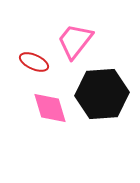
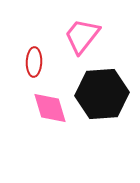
pink trapezoid: moved 7 px right, 5 px up
red ellipse: rotated 68 degrees clockwise
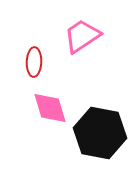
pink trapezoid: rotated 18 degrees clockwise
black hexagon: moved 2 px left, 39 px down; rotated 15 degrees clockwise
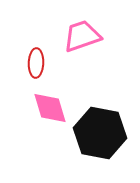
pink trapezoid: rotated 15 degrees clockwise
red ellipse: moved 2 px right, 1 px down
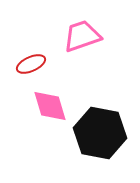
red ellipse: moved 5 px left, 1 px down; rotated 64 degrees clockwise
pink diamond: moved 2 px up
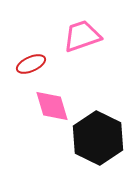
pink diamond: moved 2 px right
black hexagon: moved 2 px left, 5 px down; rotated 15 degrees clockwise
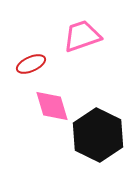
black hexagon: moved 3 px up
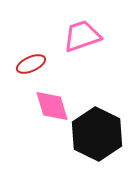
black hexagon: moved 1 px left, 1 px up
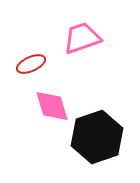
pink trapezoid: moved 2 px down
black hexagon: moved 3 px down; rotated 15 degrees clockwise
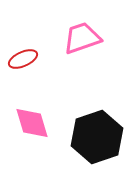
red ellipse: moved 8 px left, 5 px up
pink diamond: moved 20 px left, 17 px down
